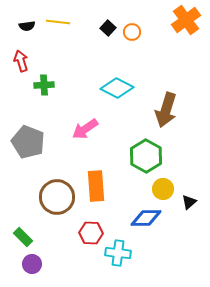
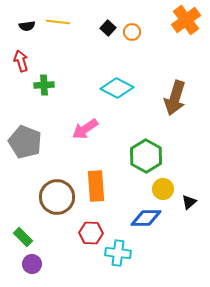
brown arrow: moved 9 px right, 12 px up
gray pentagon: moved 3 px left
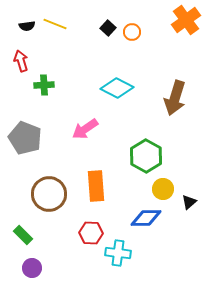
yellow line: moved 3 px left, 2 px down; rotated 15 degrees clockwise
gray pentagon: moved 4 px up
brown circle: moved 8 px left, 3 px up
green rectangle: moved 2 px up
purple circle: moved 4 px down
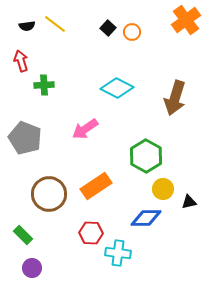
yellow line: rotated 15 degrees clockwise
orange rectangle: rotated 60 degrees clockwise
black triangle: rotated 28 degrees clockwise
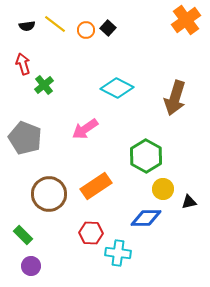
orange circle: moved 46 px left, 2 px up
red arrow: moved 2 px right, 3 px down
green cross: rotated 36 degrees counterclockwise
purple circle: moved 1 px left, 2 px up
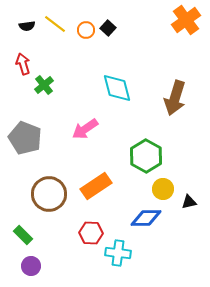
cyan diamond: rotated 48 degrees clockwise
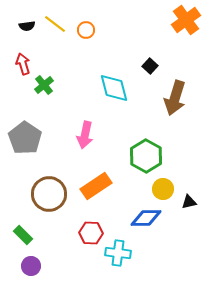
black square: moved 42 px right, 38 px down
cyan diamond: moved 3 px left
pink arrow: moved 6 px down; rotated 44 degrees counterclockwise
gray pentagon: rotated 12 degrees clockwise
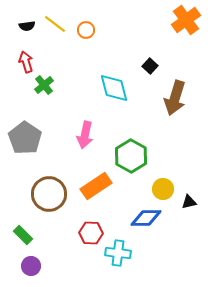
red arrow: moved 3 px right, 2 px up
green hexagon: moved 15 px left
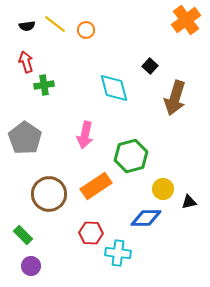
green cross: rotated 30 degrees clockwise
green hexagon: rotated 16 degrees clockwise
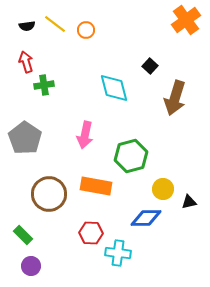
orange rectangle: rotated 44 degrees clockwise
